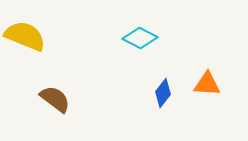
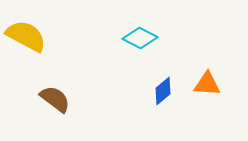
yellow semicircle: moved 1 px right; rotated 6 degrees clockwise
blue diamond: moved 2 px up; rotated 12 degrees clockwise
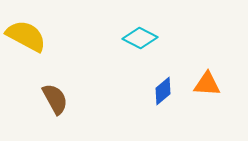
brown semicircle: rotated 24 degrees clockwise
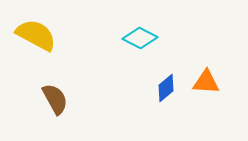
yellow semicircle: moved 10 px right, 1 px up
orange triangle: moved 1 px left, 2 px up
blue diamond: moved 3 px right, 3 px up
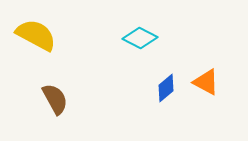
orange triangle: rotated 24 degrees clockwise
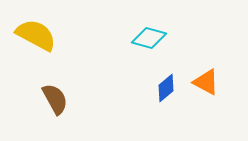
cyan diamond: moved 9 px right; rotated 12 degrees counterclockwise
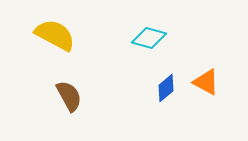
yellow semicircle: moved 19 px right
brown semicircle: moved 14 px right, 3 px up
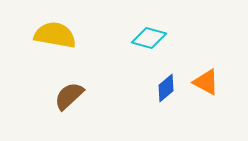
yellow semicircle: rotated 18 degrees counterclockwise
brown semicircle: rotated 104 degrees counterclockwise
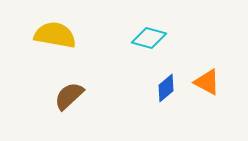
orange triangle: moved 1 px right
